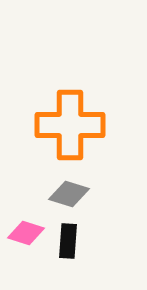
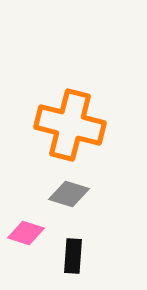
orange cross: rotated 14 degrees clockwise
black rectangle: moved 5 px right, 15 px down
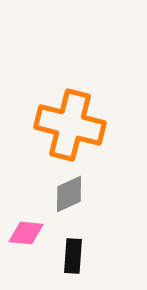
gray diamond: rotated 42 degrees counterclockwise
pink diamond: rotated 12 degrees counterclockwise
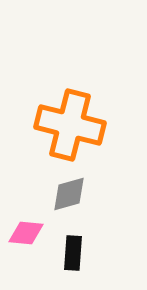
gray diamond: rotated 9 degrees clockwise
black rectangle: moved 3 px up
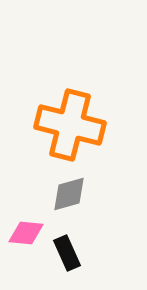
black rectangle: moved 6 px left; rotated 28 degrees counterclockwise
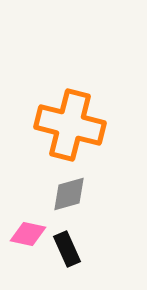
pink diamond: moved 2 px right, 1 px down; rotated 6 degrees clockwise
black rectangle: moved 4 px up
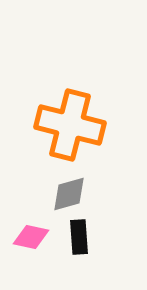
pink diamond: moved 3 px right, 3 px down
black rectangle: moved 12 px right, 12 px up; rotated 20 degrees clockwise
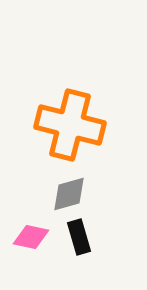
black rectangle: rotated 12 degrees counterclockwise
